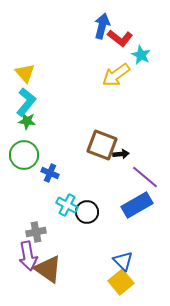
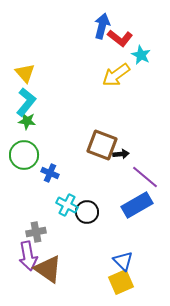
yellow square: rotated 15 degrees clockwise
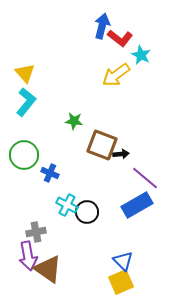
green star: moved 47 px right
purple line: moved 1 px down
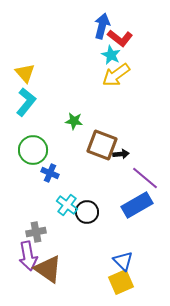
cyan star: moved 30 px left
green circle: moved 9 px right, 5 px up
cyan cross: rotated 10 degrees clockwise
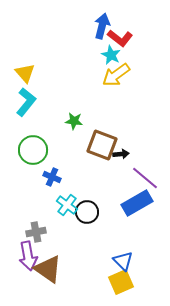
blue cross: moved 2 px right, 4 px down
blue rectangle: moved 2 px up
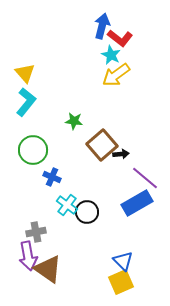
brown square: rotated 28 degrees clockwise
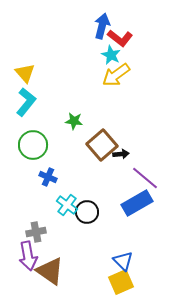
green circle: moved 5 px up
blue cross: moved 4 px left
brown triangle: moved 2 px right, 2 px down
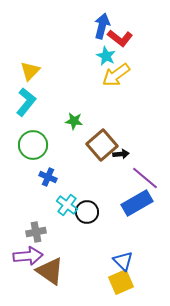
cyan star: moved 5 px left, 1 px down
yellow triangle: moved 5 px right, 2 px up; rotated 25 degrees clockwise
purple arrow: rotated 84 degrees counterclockwise
